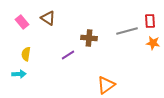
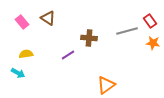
red rectangle: rotated 32 degrees counterclockwise
yellow semicircle: rotated 72 degrees clockwise
cyan arrow: moved 1 px left, 1 px up; rotated 32 degrees clockwise
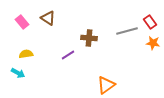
red rectangle: moved 1 px down
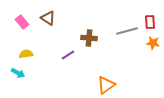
red rectangle: rotated 32 degrees clockwise
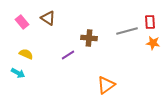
yellow semicircle: rotated 32 degrees clockwise
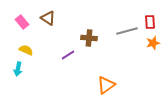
orange star: rotated 24 degrees counterclockwise
yellow semicircle: moved 4 px up
cyan arrow: moved 4 px up; rotated 72 degrees clockwise
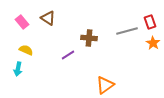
red rectangle: rotated 16 degrees counterclockwise
orange star: rotated 24 degrees counterclockwise
orange triangle: moved 1 px left
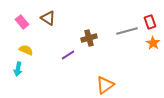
brown cross: rotated 21 degrees counterclockwise
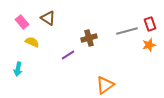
red rectangle: moved 2 px down
orange star: moved 4 px left, 2 px down; rotated 24 degrees clockwise
yellow semicircle: moved 6 px right, 8 px up
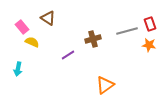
pink rectangle: moved 5 px down
brown cross: moved 4 px right, 1 px down
orange star: rotated 24 degrees clockwise
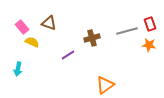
brown triangle: moved 1 px right, 5 px down; rotated 14 degrees counterclockwise
brown cross: moved 1 px left, 1 px up
